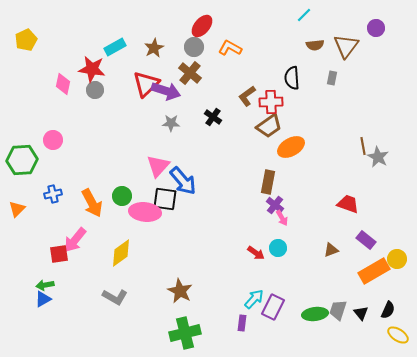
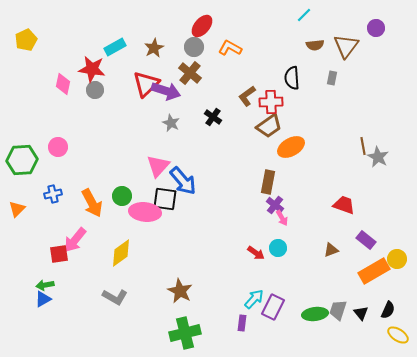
gray star at (171, 123): rotated 24 degrees clockwise
pink circle at (53, 140): moved 5 px right, 7 px down
red trapezoid at (348, 204): moved 4 px left, 1 px down
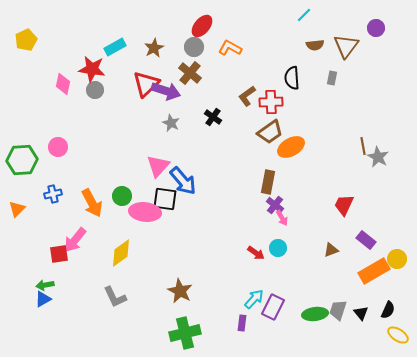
brown trapezoid at (269, 126): moved 1 px right, 6 px down
red trapezoid at (344, 205): rotated 85 degrees counterclockwise
gray L-shape at (115, 297): rotated 35 degrees clockwise
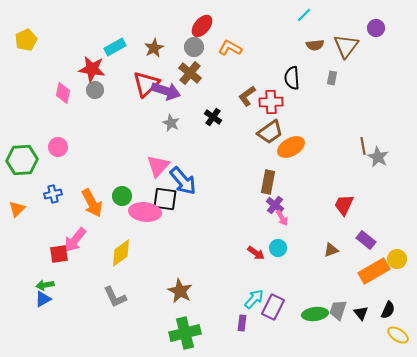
pink diamond at (63, 84): moved 9 px down
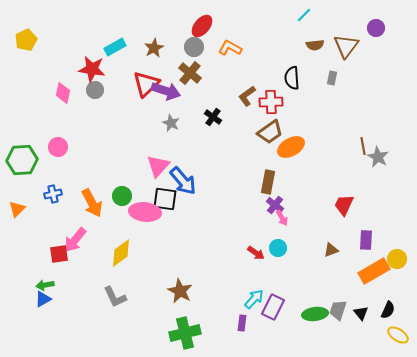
purple rectangle at (366, 240): rotated 54 degrees clockwise
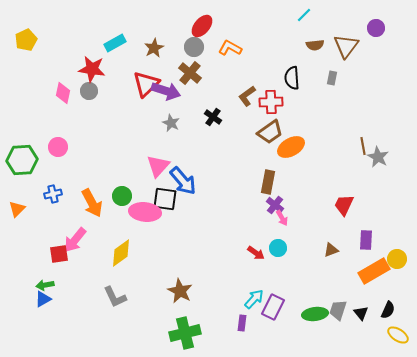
cyan rectangle at (115, 47): moved 4 px up
gray circle at (95, 90): moved 6 px left, 1 px down
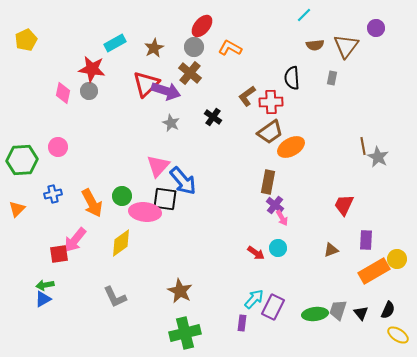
yellow diamond at (121, 253): moved 10 px up
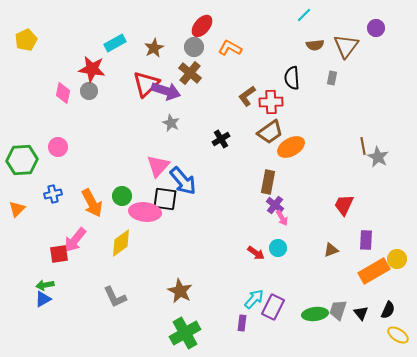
black cross at (213, 117): moved 8 px right, 22 px down; rotated 24 degrees clockwise
green cross at (185, 333): rotated 16 degrees counterclockwise
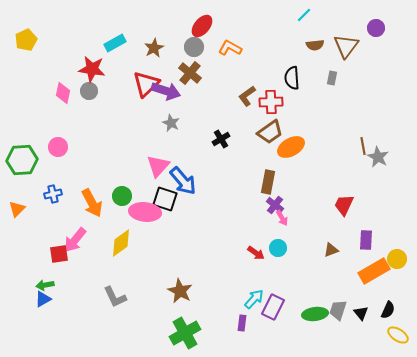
black square at (165, 199): rotated 10 degrees clockwise
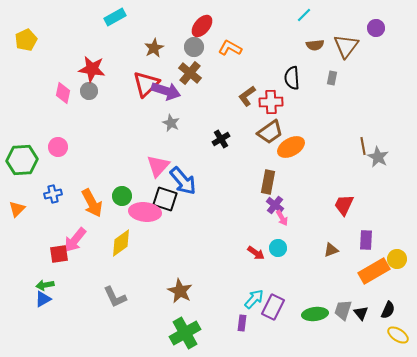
cyan rectangle at (115, 43): moved 26 px up
gray trapezoid at (338, 310): moved 5 px right
